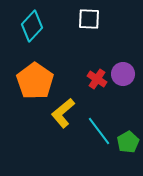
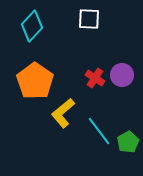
purple circle: moved 1 px left, 1 px down
red cross: moved 2 px left, 1 px up
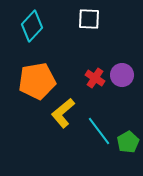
orange pentagon: moved 2 px right; rotated 27 degrees clockwise
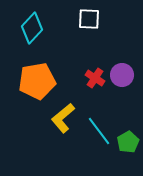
cyan diamond: moved 2 px down
yellow L-shape: moved 5 px down
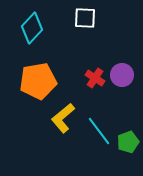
white square: moved 4 px left, 1 px up
orange pentagon: moved 1 px right
green pentagon: rotated 10 degrees clockwise
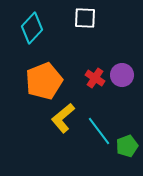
orange pentagon: moved 6 px right; rotated 12 degrees counterclockwise
green pentagon: moved 1 px left, 4 px down
